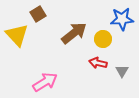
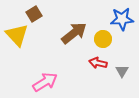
brown square: moved 4 px left
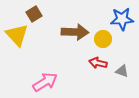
brown arrow: moved 1 px right, 1 px up; rotated 40 degrees clockwise
gray triangle: rotated 40 degrees counterclockwise
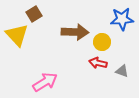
yellow circle: moved 1 px left, 3 px down
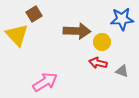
brown arrow: moved 2 px right, 1 px up
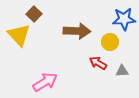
brown square: rotated 14 degrees counterclockwise
blue star: moved 2 px right
yellow triangle: moved 2 px right
yellow circle: moved 8 px right
red arrow: rotated 18 degrees clockwise
gray triangle: rotated 24 degrees counterclockwise
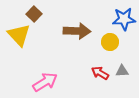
red arrow: moved 2 px right, 10 px down
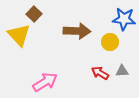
blue star: rotated 10 degrees clockwise
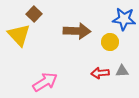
red arrow: rotated 36 degrees counterclockwise
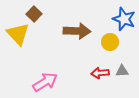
blue star: rotated 15 degrees clockwise
yellow triangle: moved 1 px left, 1 px up
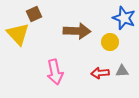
brown square: rotated 21 degrees clockwise
blue star: moved 1 px up
pink arrow: moved 10 px right, 10 px up; rotated 110 degrees clockwise
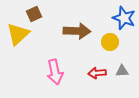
yellow triangle: rotated 30 degrees clockwise
red arrow: moved 3 px left
